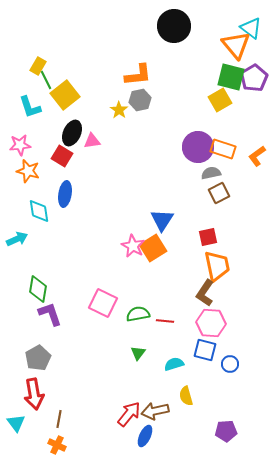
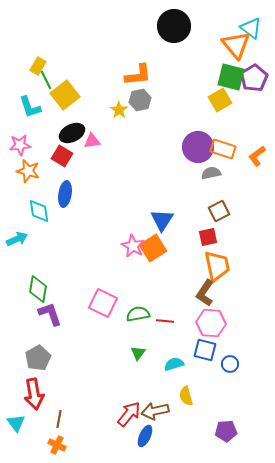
black ellipse at (72, 133): rotated 40 degrees clockwise
brown square at (219, 193): moved 18 px down
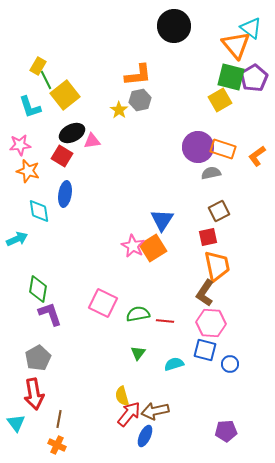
yellow semicircle at (186, 396): moved 64 px left
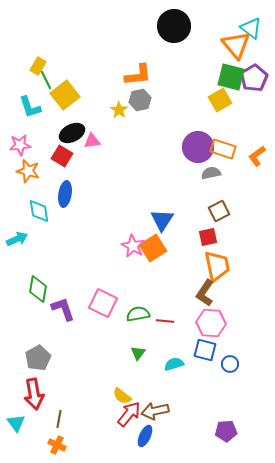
purple L-shape at (50, 314): moved 13 px right, 5 px up
yellow semicircle at (122, 396): rotated 36 degrees counterclockwise
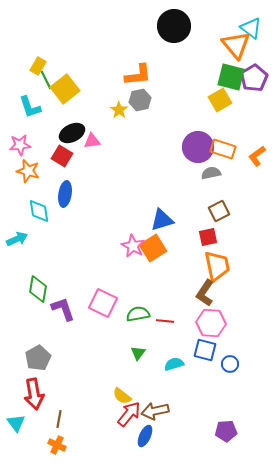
yellow square at (65, 95): moved 6 px up
blue triangle at (162, 220): rotated 40 degrees clockwise
